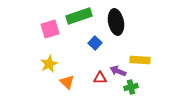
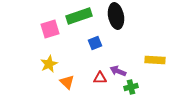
black ellipse: moved 6 px up
blue square: rotated 24 degrees clockwise
yellow rectangle: moved 15 px right
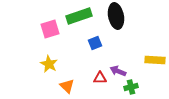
yellow star: rotated 18 degrees counterclockwise
orange triangle: moved 4 px down
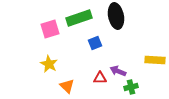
green rectangle: moved 2 px down
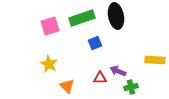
green rectangle: moved 3 px right
pink square: moved 3 px up
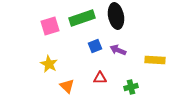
blue square: moved 3 px down
purple arrow: moved 21 px up
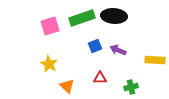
black ellipse: moved 2 px left; rotated 75 degrees counterclockwise
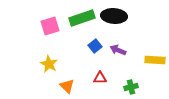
blue square: rotated 16 degrees counterclockwise
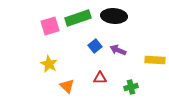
green rectangle: moved 4 px left
